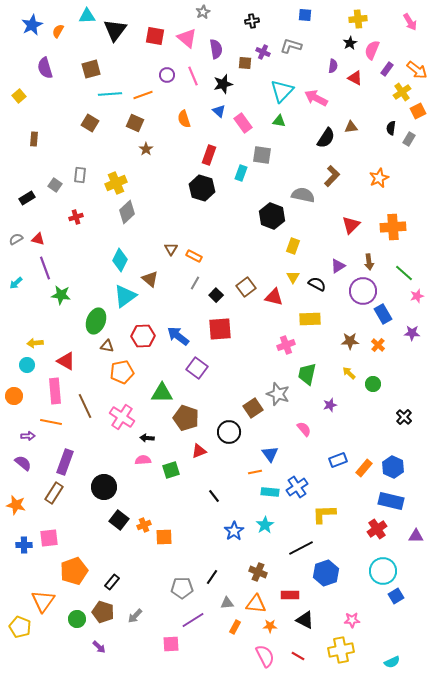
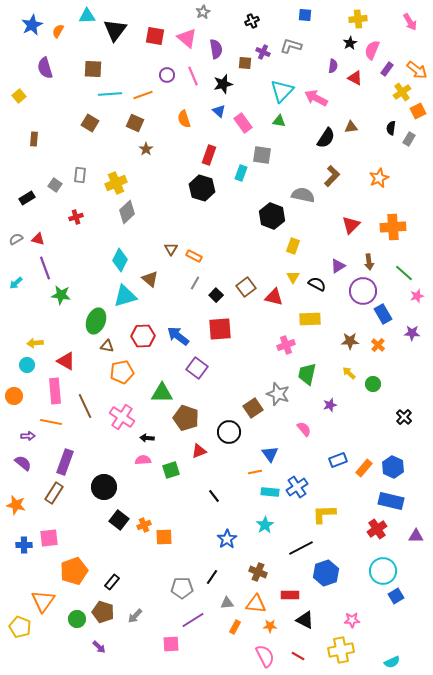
black cross at (252, 21): rotated 16 degrees counterclockwise
brown square at (91, 69): moved 2 px right; rotated 18 degrees clockwise
cyan triangle at (125, 296): rotated 20 degrees clockwise
blue star at (234, 531): moved 7 px left, 8 px down
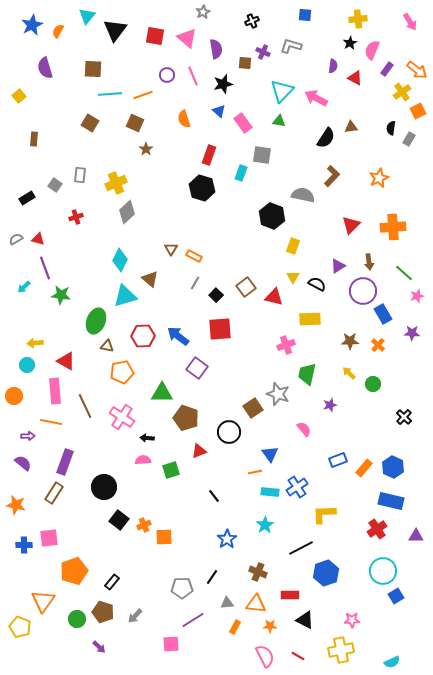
cyan triangle at (87, 16): rotated 48 degrees counterclockwise
cyan arrow at (16, 283): moved 8 px right, 4 px down
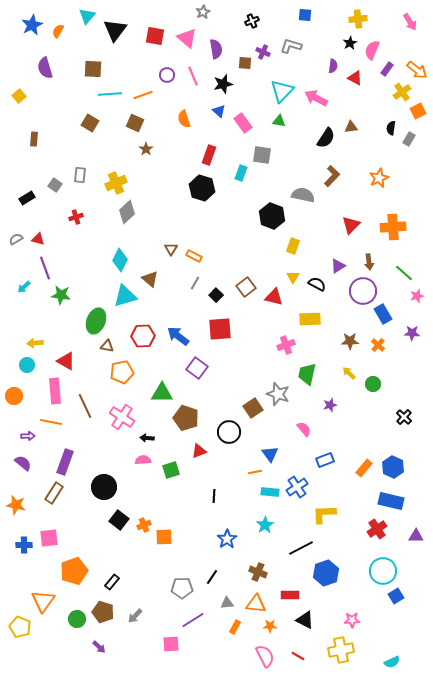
blue rectangle at (338, 460): moved 13 px left
black line at (214, 496): rotated 40 degrees clockwise
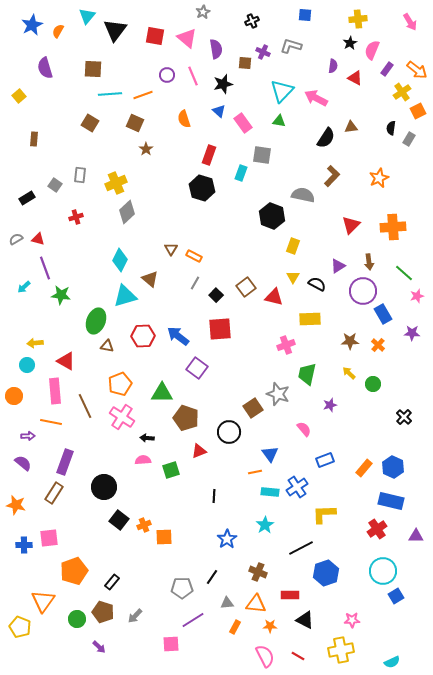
orange pentagon at (122, 372): moved 2 px left, 12 px down; rotated 10 degrees counterclockwise
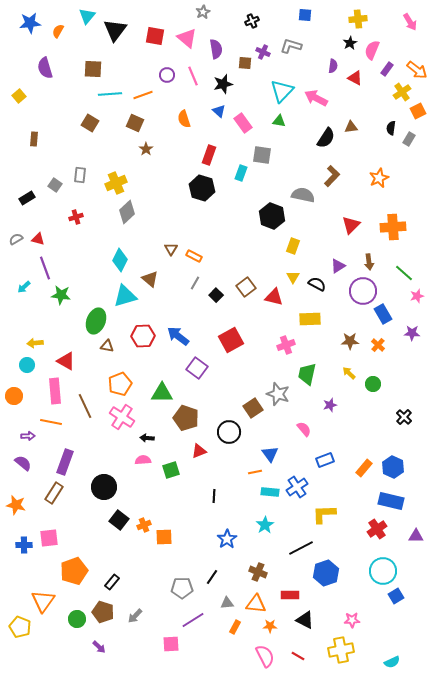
blue star at (32, 25): moved 2 px left, 2 px up; rotated 20 degrees clockwise
red square at (220, 329): moved 11 px right, 11 px down; rotated 25 degrees counterclockwise
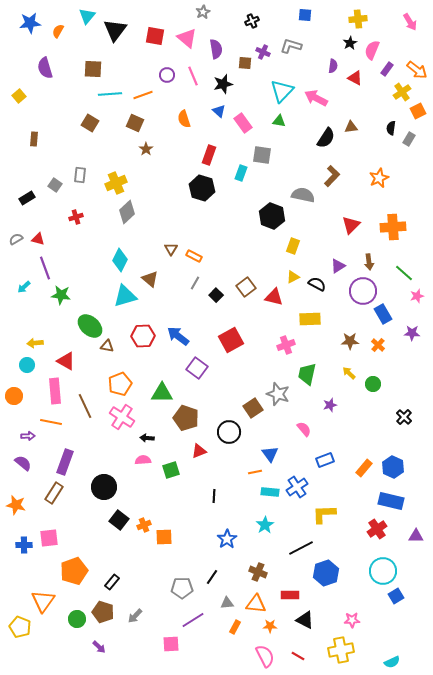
yellow triangle at (293, 277): rotated 32 degrees clockwise
green ellipse at (96, 321): moved 6 px left, 5 px down; rotated 70 degrees counterclockwise
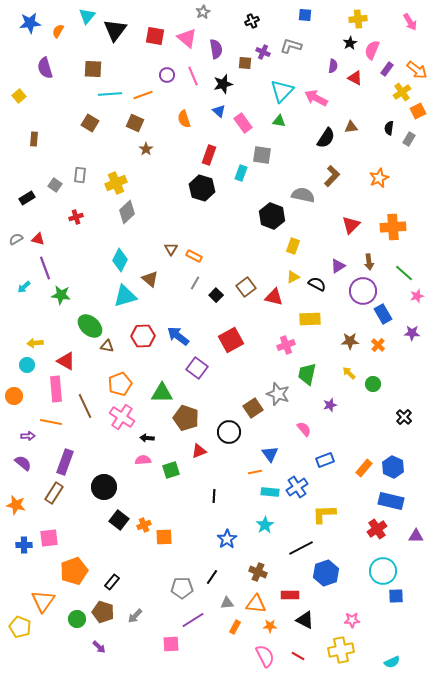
black semicircle at (391, 128): moved 2 px left
pink rectangle at (55, 391): moved 1 px right, 2 px up
blue square at (396, 596): rotated 28 degrees clockwise
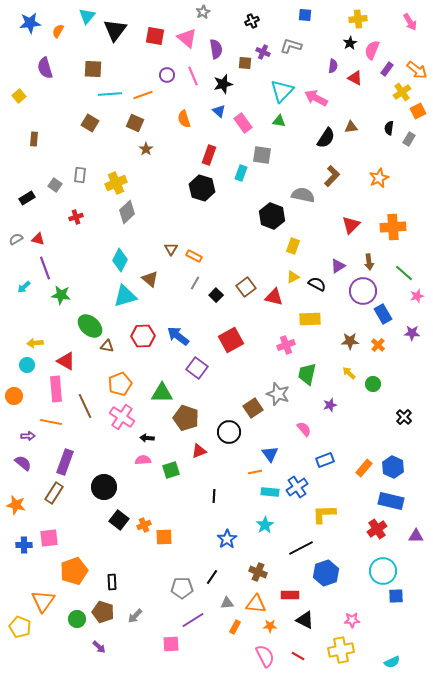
black rectangle at (112, 582): rotated 42 degrees counterclockwise
